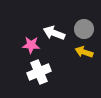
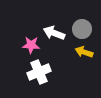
gray circle: moved 2 px left
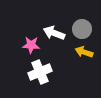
white cross: moved 1 px right
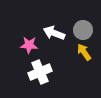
gray circle: moved 1 px right, 1 px down
pink star: moved 2 px left
yellow arrow: rotated 36 degrees clockwise
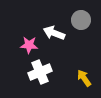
gray circle: moved 2 px left, 10 px up
yellow arrow: moved 26 px down
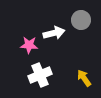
white arrow: rotated 145 degrees clockwise
white cross: moved 3 px down
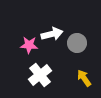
gray circle: moved 4 px left, 23 px down
white arrow: moved 2 px left, 1 px down
white cross: rotated 15 degrees counterclockwise
